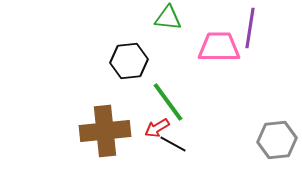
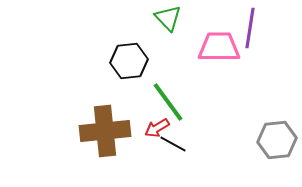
green triangle: rotated 40 degrees clockwise
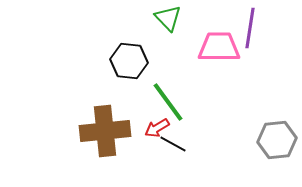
black hexagon: rotated 12 degrees clockwise
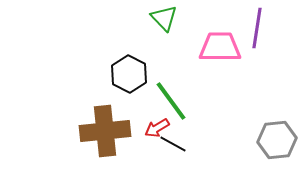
green triangle: moved 4 px left
purple line: moved 7 px right
pink trapezoid: moved 1 px right
black hexagon: moved 13 px down; rotated 21 degrees clockwise
green line: moved 3 px right, 1 px up
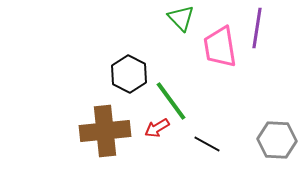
green triangle: moved 17 px right
pink trapezoid: rotated 99 degrees counterclockwise
gray hexagon: rotated 9 degrees clockwise
black line: moved 34 px right
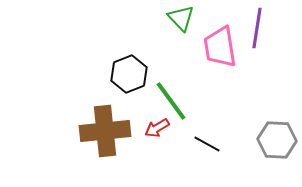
black hexagon: rotated 12 degrees clockwise
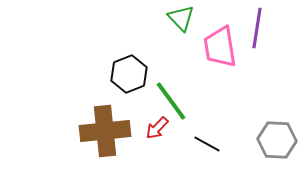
red arrow: rotated 15 degrees counterclockwise
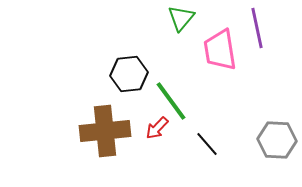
green triangle: rotated 24 degrees clockwise
purple line: rotated 21 degrees counterclockwise
pink trapezoid: moved 3 px down
black hexagon: rotated 15 degrees clockwise
black line: rotated 20 degrees clockwise
